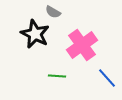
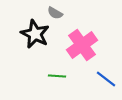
gray semicircle: moved 2 px right, 1 px down
blue line: moved 1 px left, 1 px down; rotated 10 degrees counterclockwise
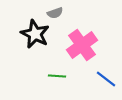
gray semicircle: rotated 49 degrees counterclockwise
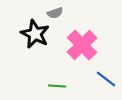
pink cross: rotated 8 degrees counterclockwise
green line: moved 10 px down
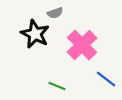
green line: rotated 18 degrees clockwise
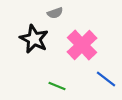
black star: moved 1 px left, 5 px down
